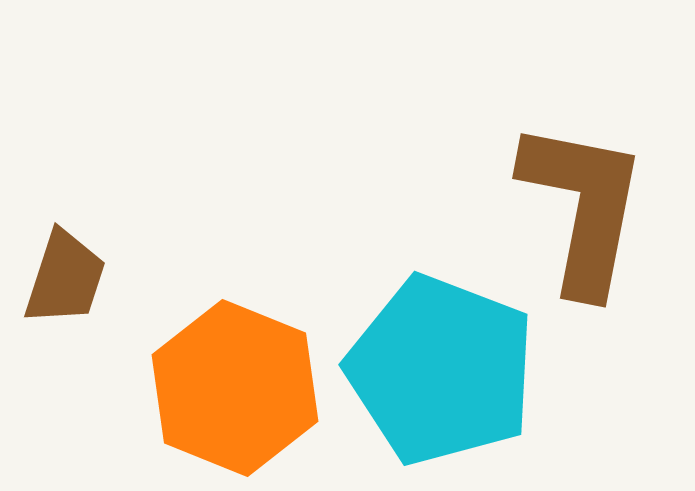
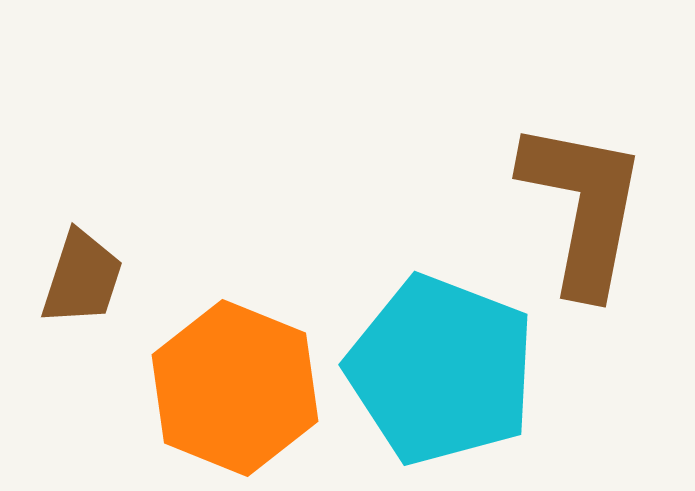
brown trapezoid: moved 17 px right
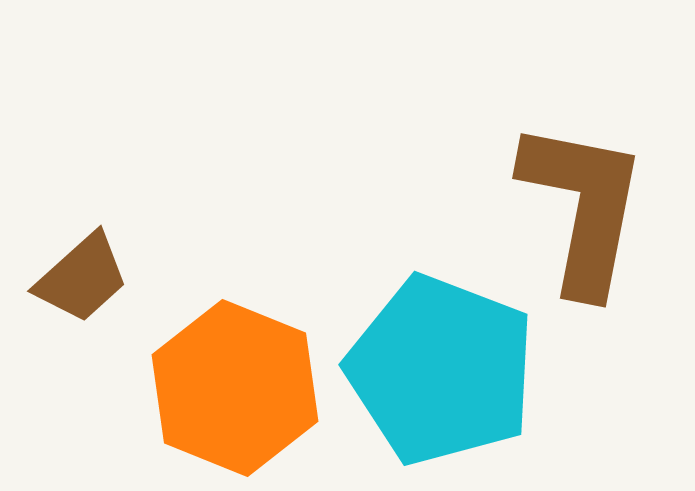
brown trapezoid: rotated 30 degrees clockwise
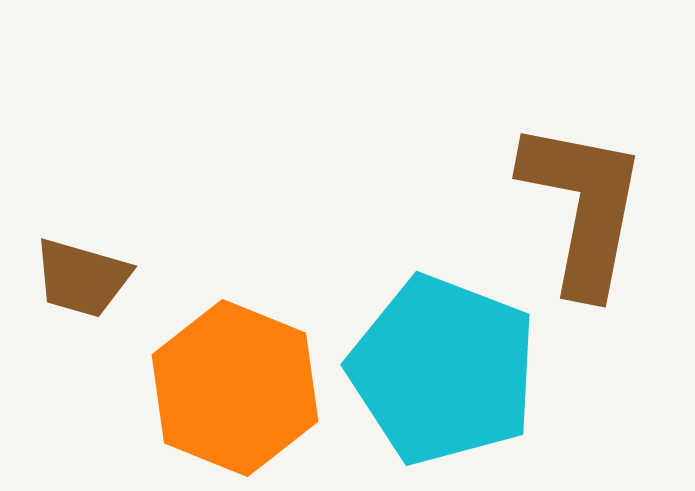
brown trapezoid: rotated 58 degrees clockwise
cyan pentagon: moved 2 px right
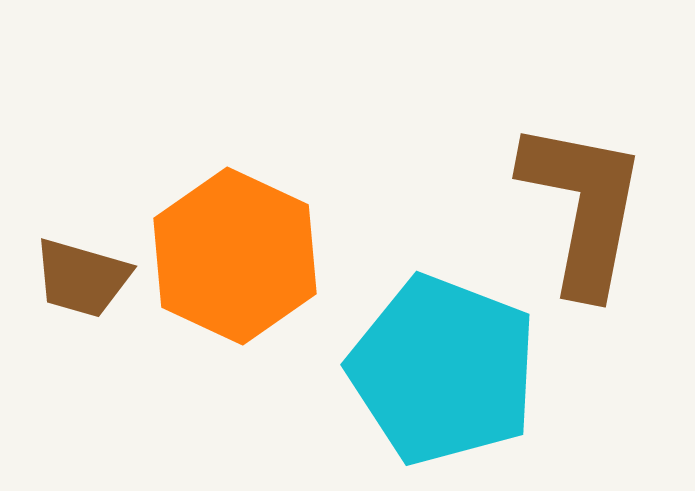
orange hexagon: moved 132 px up; rotated 3 degrees clockwise
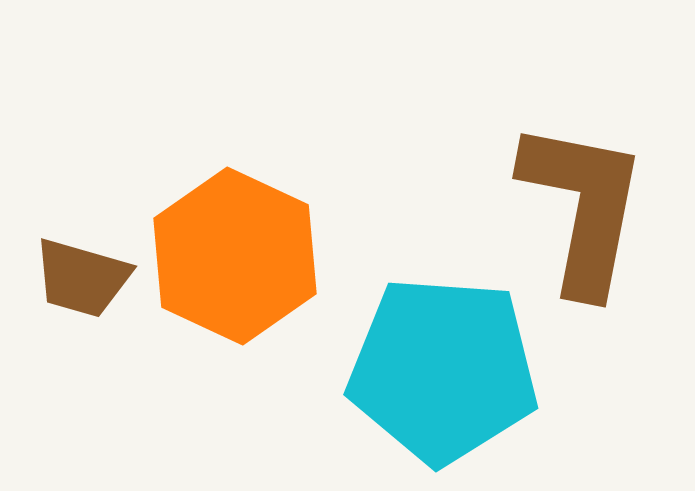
cyan pentagon: rotated 17 degrees counterclockwise
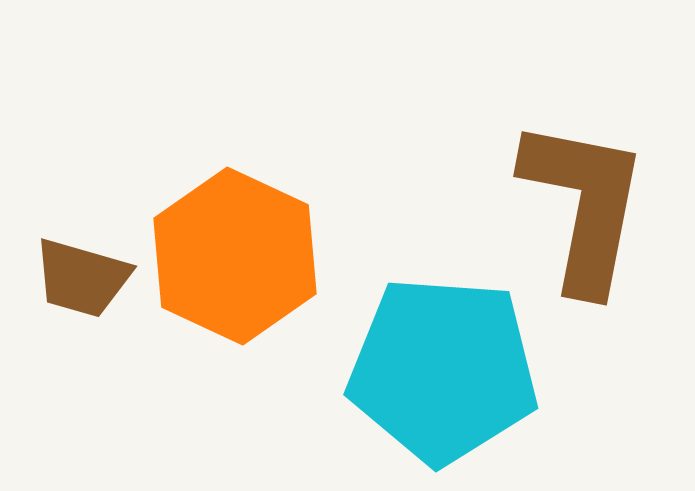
brown L-shape: moved 1 px right, 2 px up
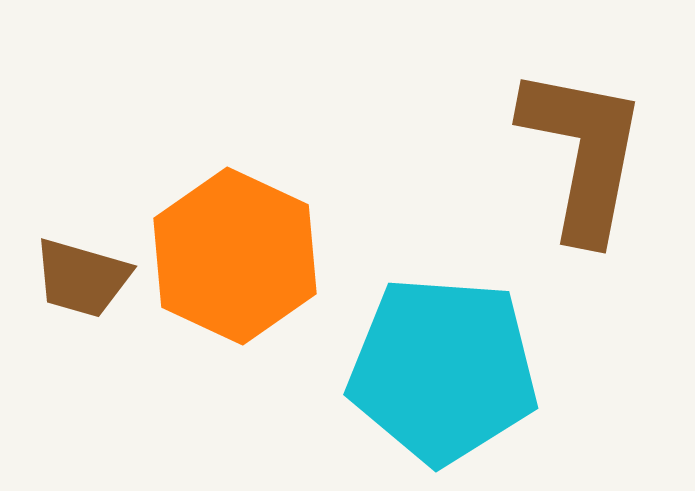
brown L-shape: moved 1 px left, 52 px up
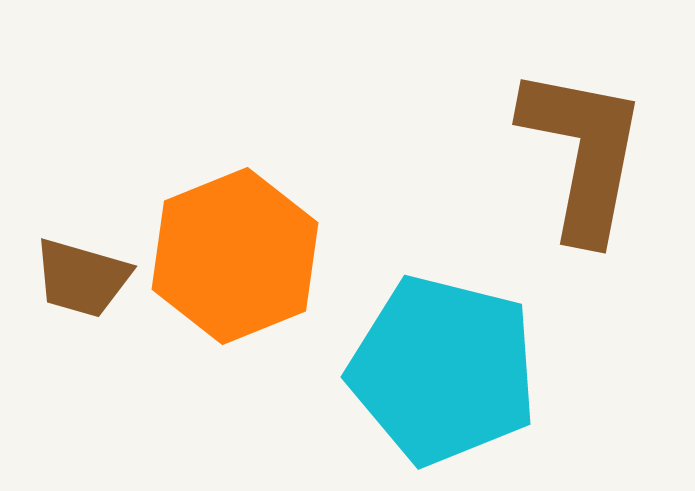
orange hexagon: rotated 13 degrees clockwise
cyan pentagon: rotated 10 degrees clockwise
